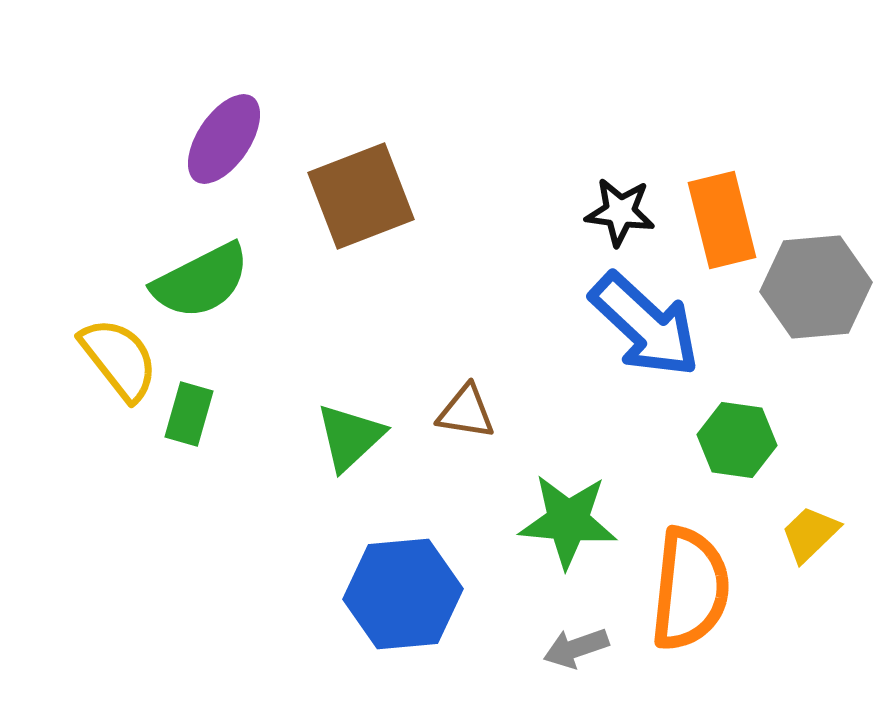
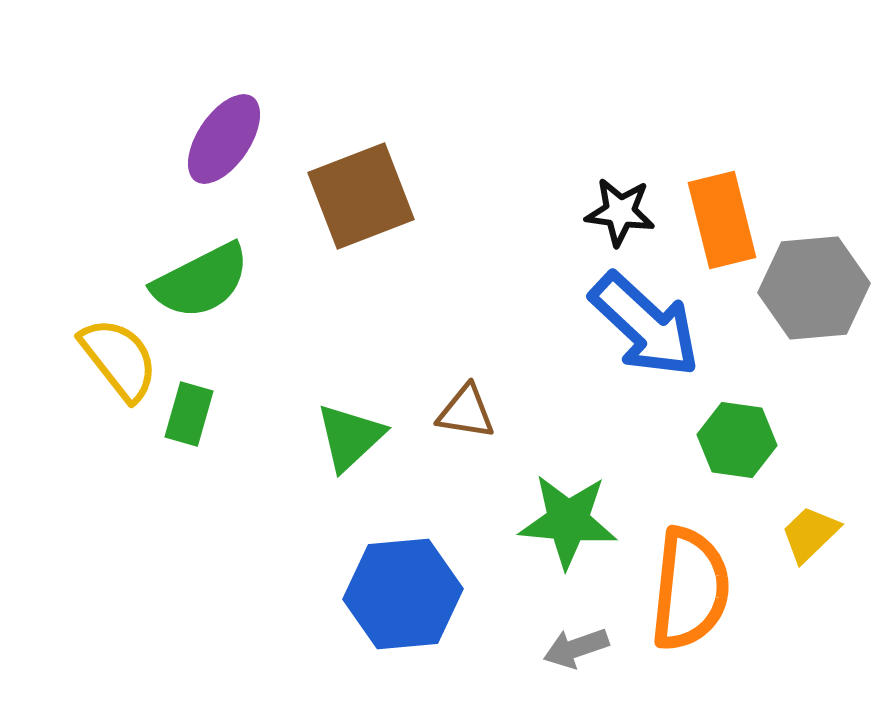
gray hexagon: moved 2 px left, 1 px down
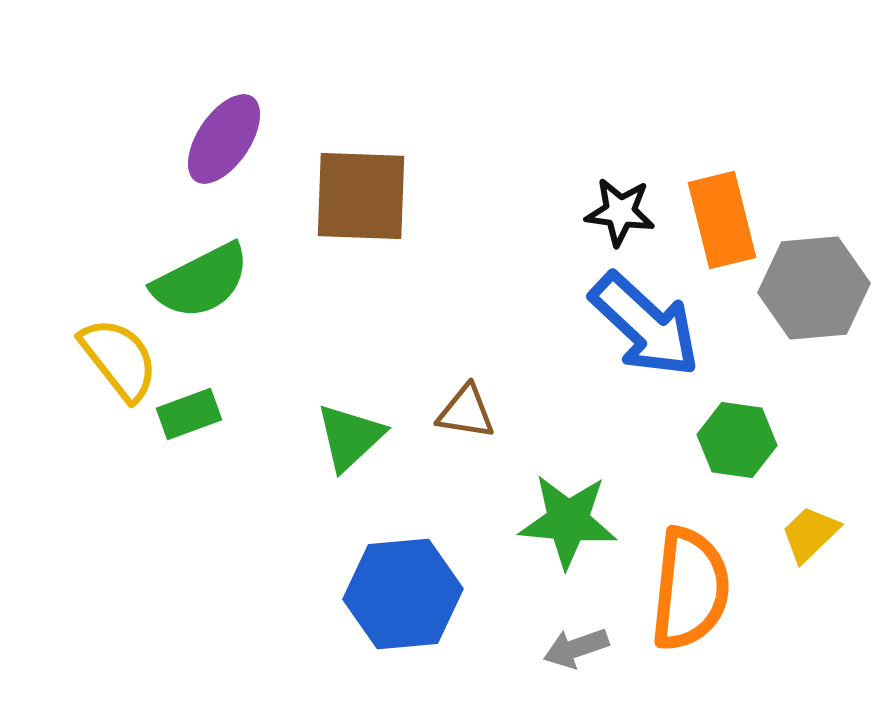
brown square: rotated 23 degrees clockwise
green rectangle: rotated 54 degrees clockwise
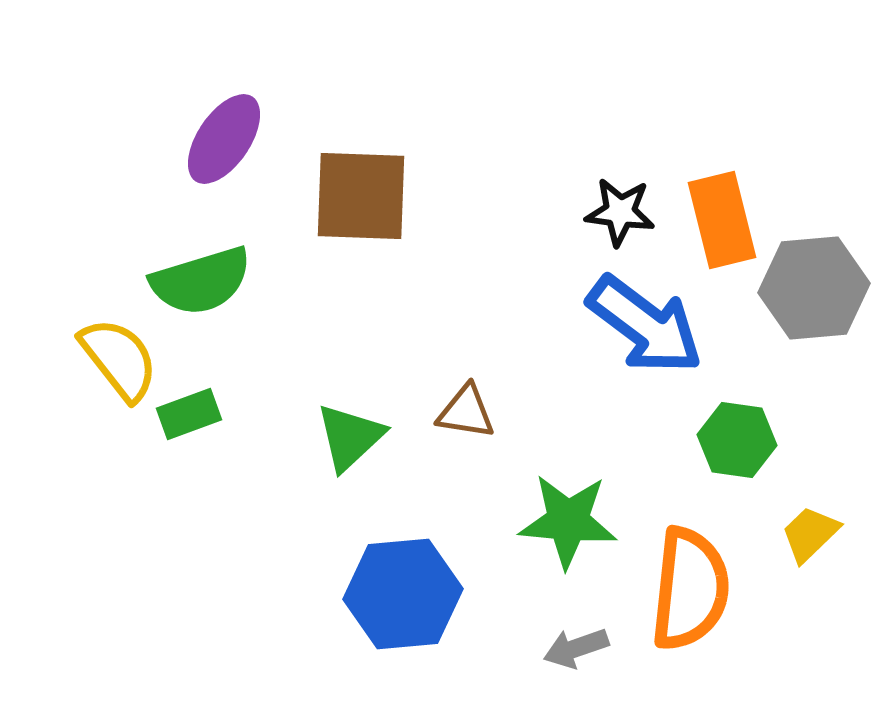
green semicircle: rotated 10 degrees clockwise
blue arrow: rotated 6 degrees counterclockwise
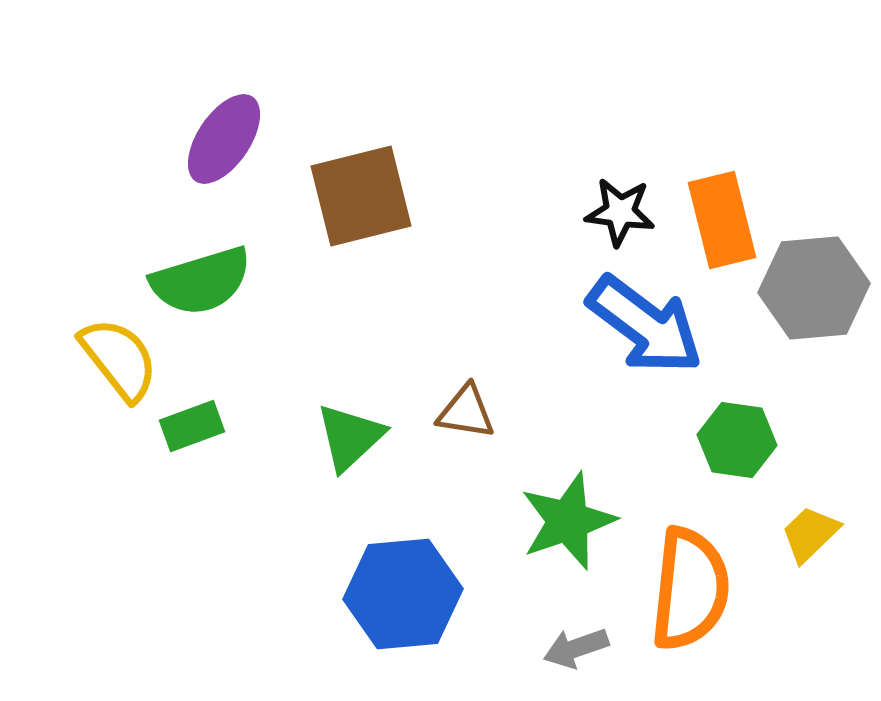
brown square: rotated 16 degrees counterclockwise
green rectangle: moved 3 px right, 12 px down
green star: rotated 24 degrees counterclockwise
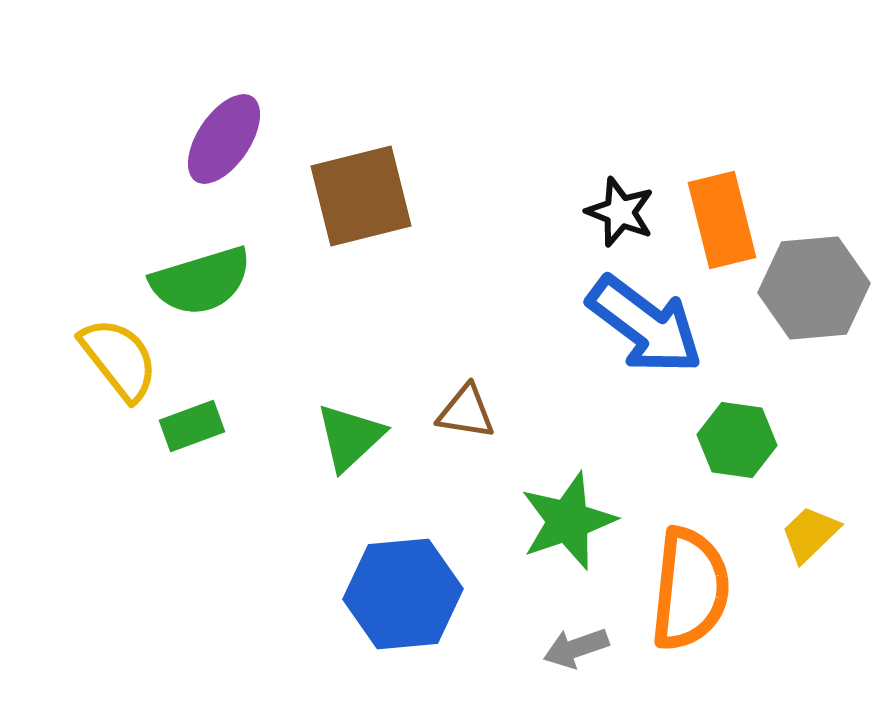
black star: rotated 14 degrees clockwise
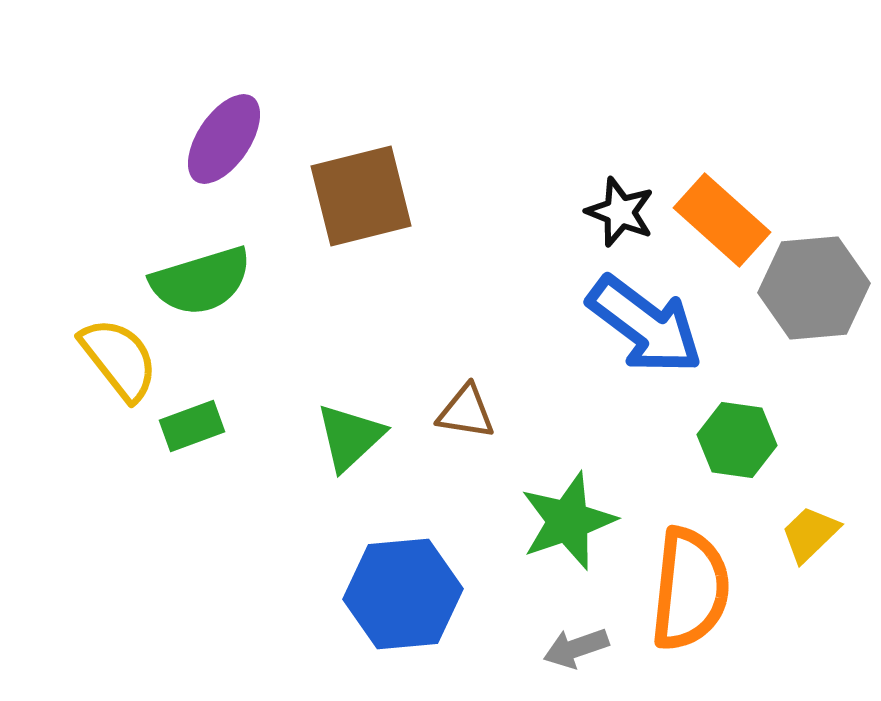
orange rectangle: rotated 34 degrees counterclockwise
